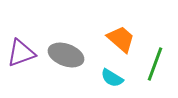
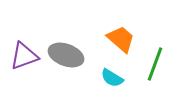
purple triangle: moved 3 px right, 3 px down
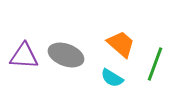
orange trapezoid: moved 5 px down
purple triangle: rotated 24 degrees clockwise
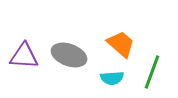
gray ellipse: moved 3 px right
green line: moved 3 px left, 8 px down
cyan semicircle: rotated 35 degrees counterclockwise
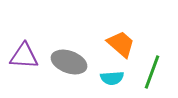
gray ellipse: moved 7 px down
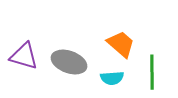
purple triangle: rotated 12 degrees clockwise
green line: rotated 20 degrees counterclockwise
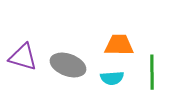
orange trapezoid: moved 2 px left, 1 px down; rotated 40 degrees counterclockwise
purple triangle: moved 1 px left, 1 px down
gray ellipse: moved 1 px left, 3 px down
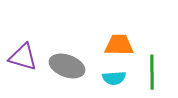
gray ellipse: moved 1 px left, 1 px down
cyan semicircle: moved 2 px right
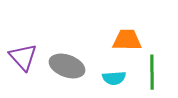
orange trapezoid: moved 8 px right, 5 px up
purple triangle: rotated 32 degrees clockwise
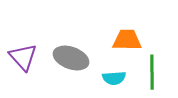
gray ellipse: moved 4 px right, 8 px up
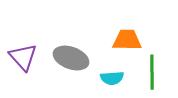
cyan semicircle: moved 2 px left
